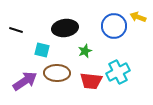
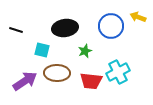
blue circle: moved 3 px left
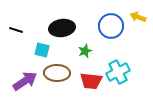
black ellipse: moved 3 px left
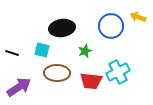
black line: moved 4 px left, 23 px down
purple arrow: moved 6 px left, 6 px down
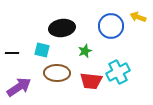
black line: rotated 16 degrees counterclockwise
